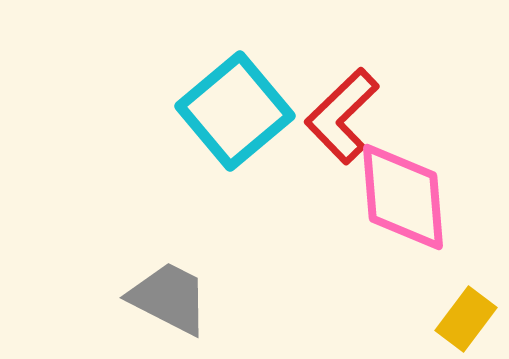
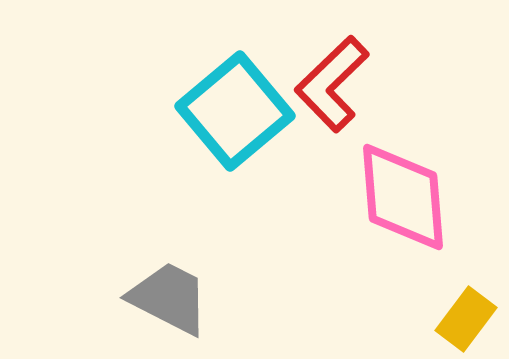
red L-shape: moved 10 px left, 32 px up
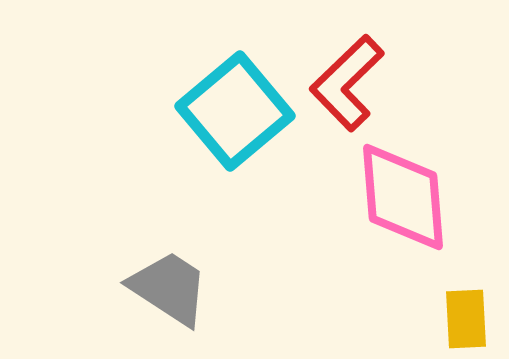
red L-shape: moved 15 px right, 1 px up
gray trapezoid: moved 10 px up; rotated 6 degrees clockwise
yellow rectangle: rotated 40 degrees counterclockwise
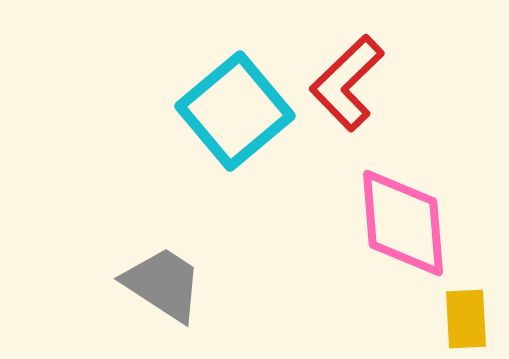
pink diamond: moved 26 px down
gray trapezoid: moved 6 px left, 4 px up
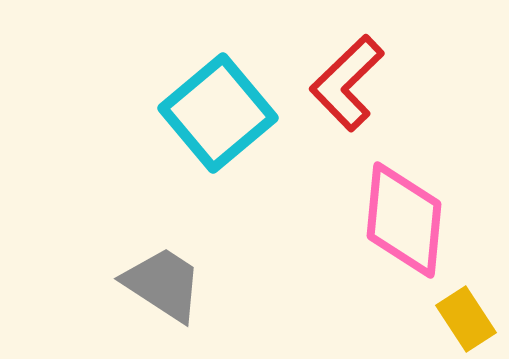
cyan square: moved 17 px left, 2 px down
pink diamond: moved 1 px right, 3 px up; rotated 10 degrees clockwise
yellow rectangle: rotated 30 degrees counterclockwise
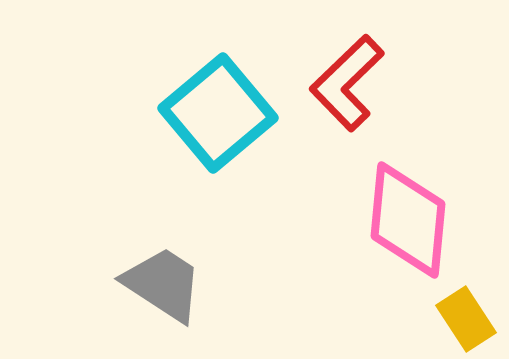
pink diamond: moved 4 px right
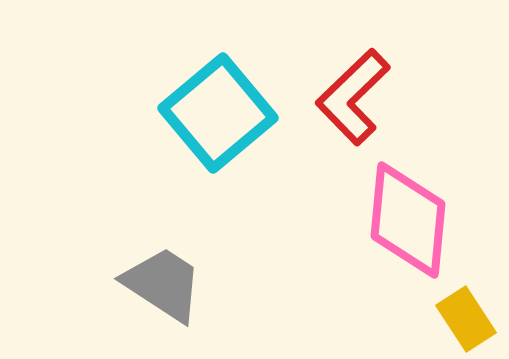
red L-shape: moved 6 px right, 14 px down
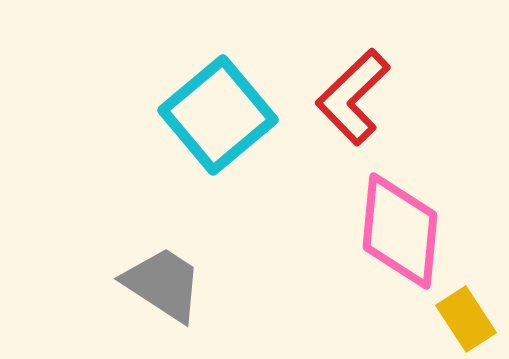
cyan square: moved 2 px down
pink diamond: moved 8 px left, 11 px down
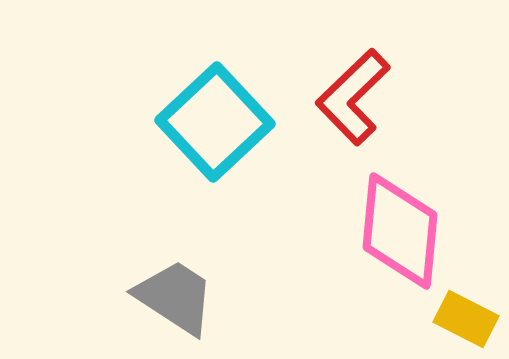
cyan square: moved 3 px left, 7 px down; rotated 3 degrees counterclockwise
gray trapezoid: moved 12 px right, 13 px down
yellow rectangle: rotated 30 degrees counterclockwise
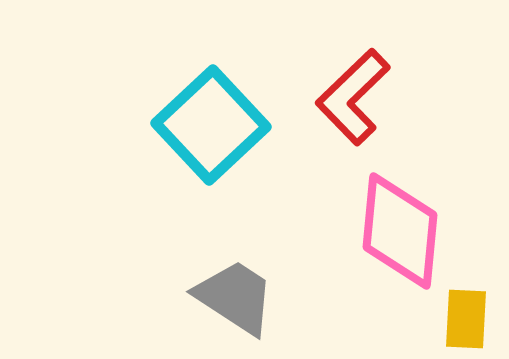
cyan square: moved 4 px left, 3 px down
gray trapezoid: moved 60 px right
yellow rectangle: rotated 66 degrees clockwise
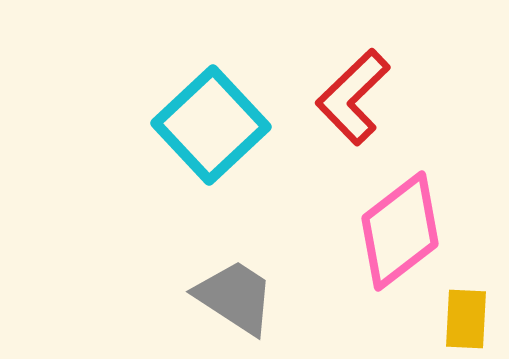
pink diamond: rotated 47 degrees clockwise
